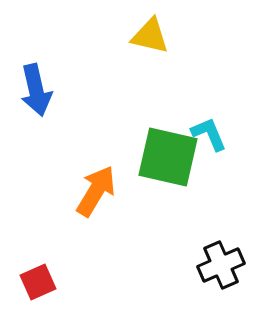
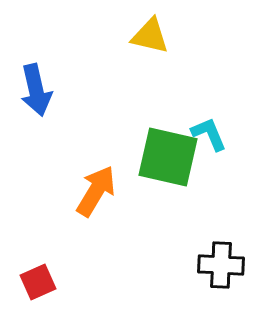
black cross: rotated 27 degrees clockwise
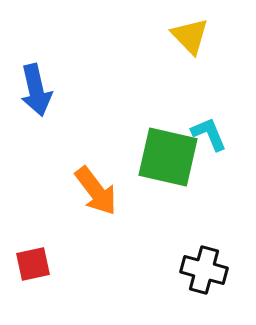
yellow triangle: moved 40 px right; rotated 33 degrees clockwise
orange arrow: rotated 112 degrees clockwise
black cross: moved 17 px left, 5 px down; rotated 12 degrees clockwise
red square: moved 5 px left, 18 px up; rotated 12 degrees clockwise
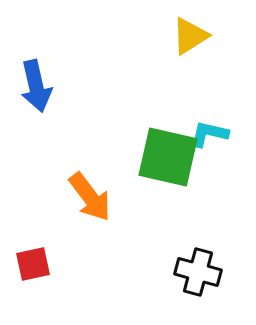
yellow triangle: rotated 42 degrees clockwise
blue arrow: moved 4 px up
cyan L-shape: rotated 54 degrees counterclockwise
orange arrow: moved 6 px left, 6 px down
black cross: moved 6 px left, 2 px down
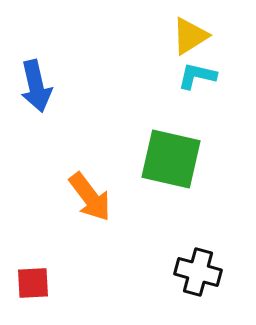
cyan L-shape: moved 12 px left, 58 px up
green square: moved 3 px right, 2 px down
red square: moved 19 px down; rotated 9 degrees clockwise
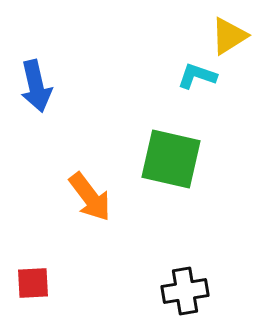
yellow triangle: moved 39 px right
cyan L-shape: rotated 6 degrees clockwise
black cross: moved 13 px left, 19 px down; rotated 24 degrees counterclockwise
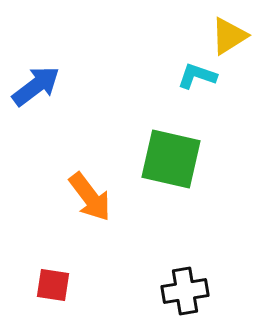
blue arrow: rotated 114 degrees counterclockwise
red square: moved 20 px right, 2 px down; rotated 12 degrees clockwise
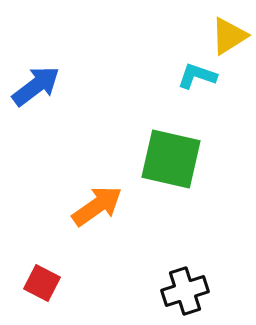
orange arrow: moved 7 px right, 9 px down; rotated 88 degrees counterclockwise
red square: moved 11 px left, 2 px up; rotated 18 degrees clockwise
black cross: rotated 9 degrees counterclockwise
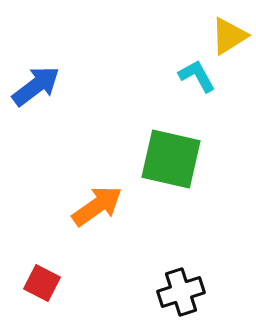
cyan L-shape: rotated 42 degrees clockwise
black cross: moved 4 px left, 1 px down
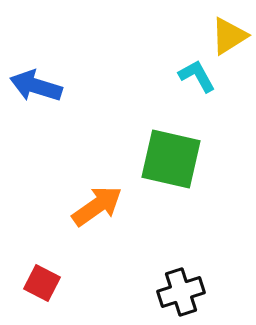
blue arrow: rotated 126 degrees counterclockwise
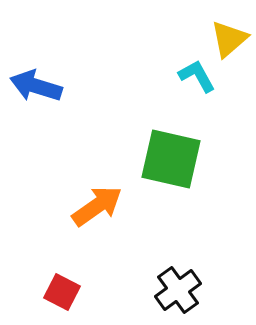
yellow triangle: moved 3 px down; rotated 9 degrees counterclockwise
red square: moved 20 px right, 9 px down
black cross: moved 3 px left, 2 px up; rotated 18 degrees counterclockwise
